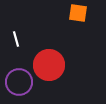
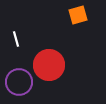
orange square: moved 2 px down; rotated 24 degrees counterclockwise
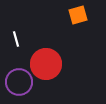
red circle: moved 3 px left, 1 px up
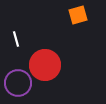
red circle: moved 1 px left, 1 px down
purple circle: moved 1 px left, 1 px down
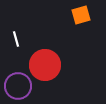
orange square: moved 3 px right
purple circle: moved 3 px down
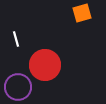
orange square: moved 1 px right, 2 px up
purple circle: moved 1 px down
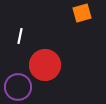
white line: moved 4 px right, 3 px up; rotated 28 degrees clockwise
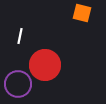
orange square: rotated 30 degrees clockwise
purple circle: moved 3 px up
